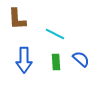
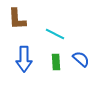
blue arrow: moved 1 px up
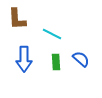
cyan line: moved 3 px left
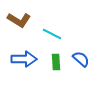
brown L-shape: moved 2 px right, 1 px down; rotated 55 degrees counterclockwise
blue arrow: rotated 90 degrees counterclockwise
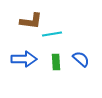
brown L-shape: moved 12 px right, 1 px down; rotated 25 degrees counterclockwise
cyan line: rotated 36 degrees counterclockwise
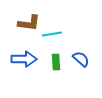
brown L-shape: moved 2 px left, 2 px down
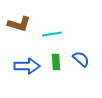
brown L-shape: moved 10 px left, 1 px down; rotated 10 degrees clockwise
blue arrow: moved 3 px right, 7 px down
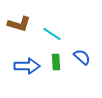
cyan line: rotated 42 degrees clockwise
blue semicircle: moved 1 px right, 2 px up
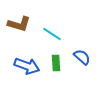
green rectangle: moved 1 px down
blue arrow: rotated 20 degrees clockwise
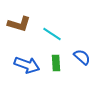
blue arrow: moved 1 px up
